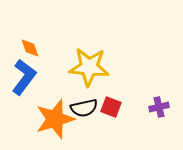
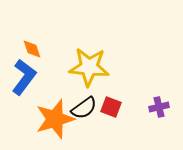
orange diamond: moved 2 px right, 1 px down
black semicircle: rotated 24 degrees counterclockwise
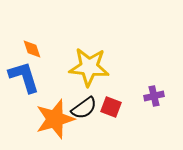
blue L-shape: rotated 54 degrees counterclockwise
purple cross: moved 5 px left, 11 px up
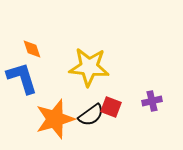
blue L-shape: moved 2 px left, 1 px down
purple cross: moved 2 px left, 5 px down
black semicircle: moved 7 px right, 7 px down
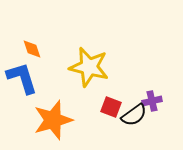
yellow star: rotated 9 degrees clockwise
black semicircle: moved 43 px right
orange star: moved 2 px left, 1 px down
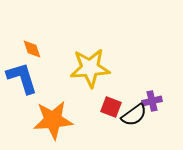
yellow star: moved 1 px right, 1 px down; rotated 18 degrees counterclockwise
orange star: rotated 12 degrees clockwise
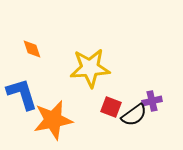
blue L-shape: moved 16 px down
orange star: rotated 6 degrees counterclockwise
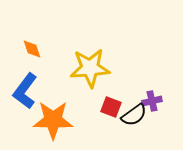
blue L-shape: moved 3 px right, 3 px up; rotated 126 degrees counterclockwise
orange star: rotated 12 degrees clockwise
